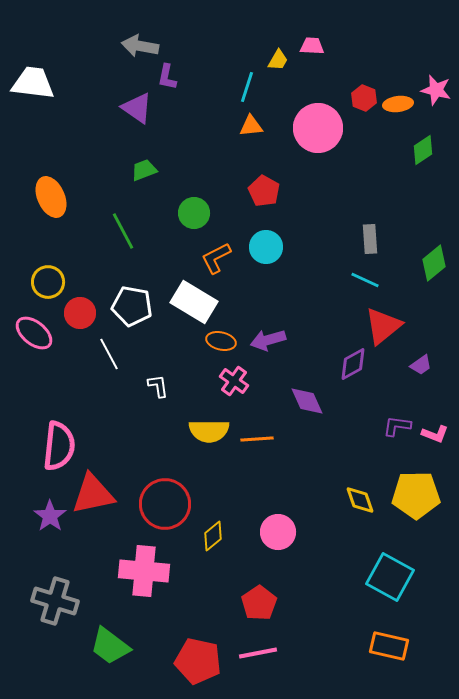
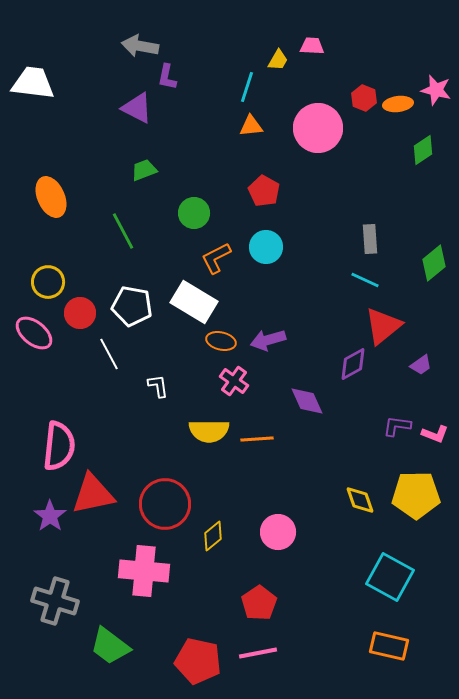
purple triangle at (137, 108): rotated 8 degrees counterclockwise
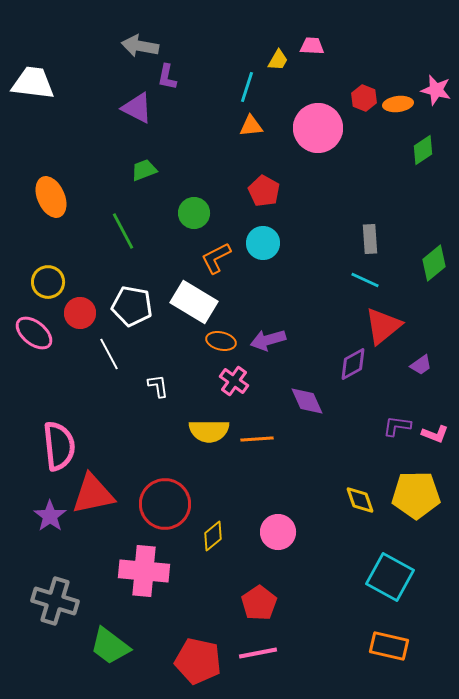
cyan circle at (266, 247): moved 3 px left, 4 px up
pink semicircle at (59, 446): rotated 12 degrees counterclockwise
